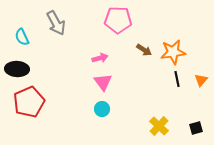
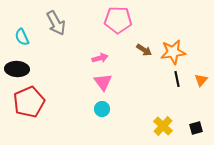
yellow cross: moved 4 px right
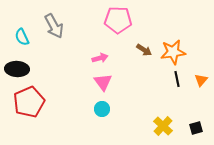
gray arrow: moved 2 px left, 3 px down
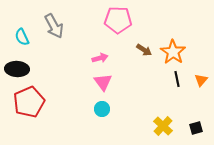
orange star: rotated 30 degrees counterclockwise
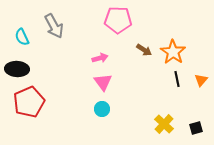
yellow cross: moved 1 px right, 2 px up
